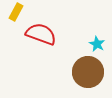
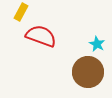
yellow rectangle: moved 5 px right
red semicircle: moved 2 px down
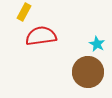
yellow rectangle: moved 3 px right
red semicircle: rotated 28 degrees counterclockwise
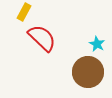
red semicircle: moved 1 px right, 2 px down; rotated 52 degrees clockwise
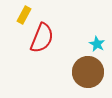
yellow rectangle: moved 3 px down
red semicircle: rotated 68 degrees clockwise
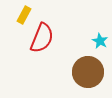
cyan star: moved 3 px right, 3 px up
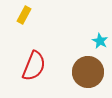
red semicircle: moved 8 px left, 28 px down
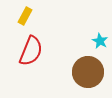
yellow rectangle: moved 1 px right, 1 px down
red semicircle: moved 3 px left, 15 px up
